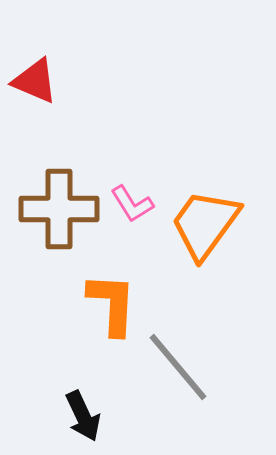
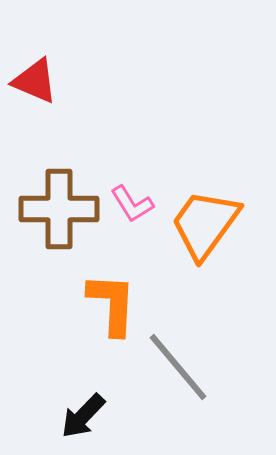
black arrow: rotated 69 degrees clockwise
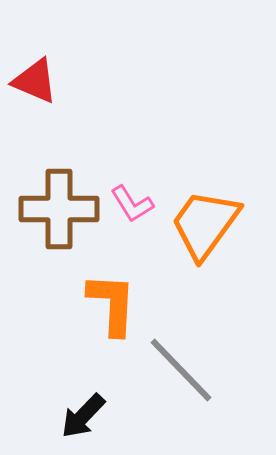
gray line: moved 3 px right, 3 px down; rotated 4 degrees counterclockwise
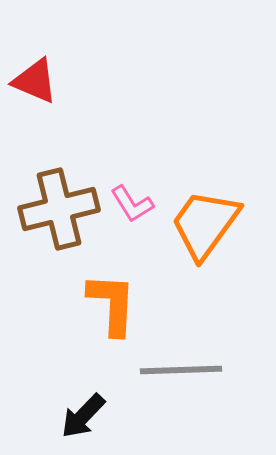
brown cross: rotated 14 degrees counterclockwise
gray line: rotated 48 degrees counterclockwise
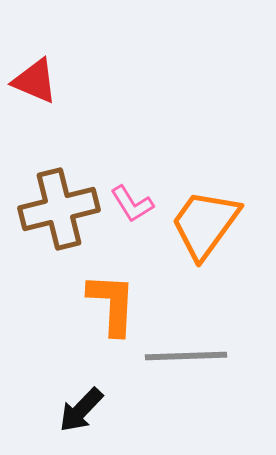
gray line: moved 5 px right, 14 px up
black arrow: moved 2 px left, 6 px up
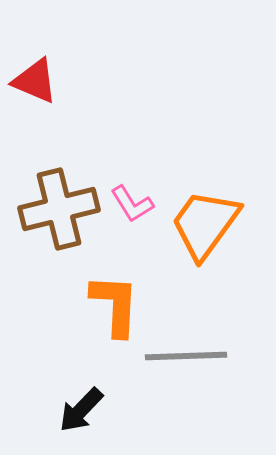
orange L-shape: moved 3 px right, 1 px down
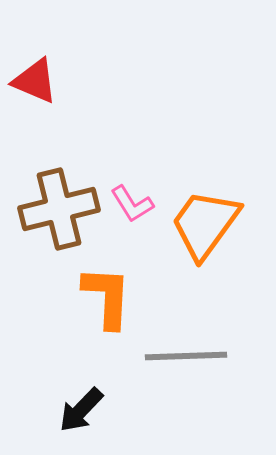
orange L-shape: moved 8 px left, 8 px up
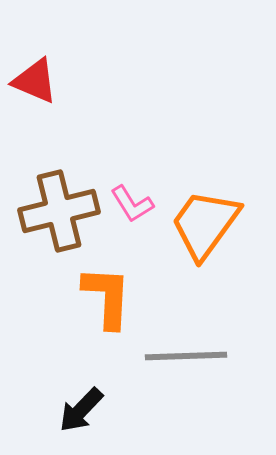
brown cross: moved 2 px down
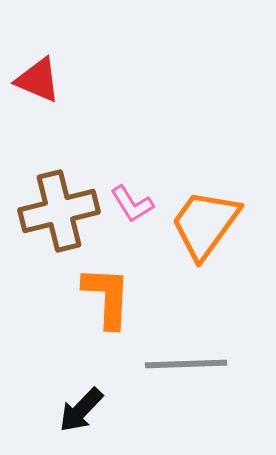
red triangle: moved 3 px right, 1 px up
gray line: moved 8 px down
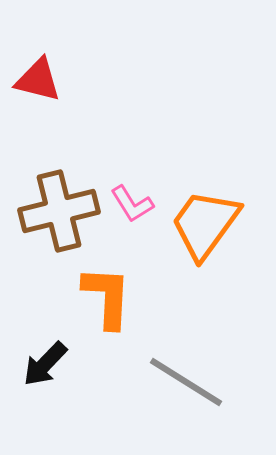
red triangle: rotated 9 degrees counterclockwise
gray line: moved 18 px down; rotated 34 degrees clockwise
black arrow: moved 36 px left, 46 px up
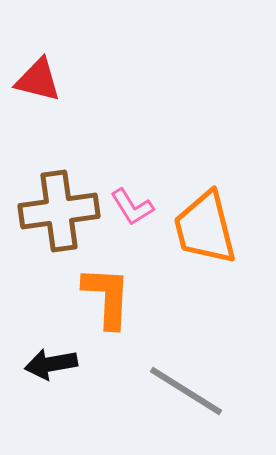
pink L-shape: moved 3 px down
brown cross: rotated 6 degrees clockwise
orange trapezoid: moved 4 px down; rotated 50 degrees counterclockwise
black arrow: moved 6 px right; rotated 36 degrees clockwise
gray line: moved 9 px down
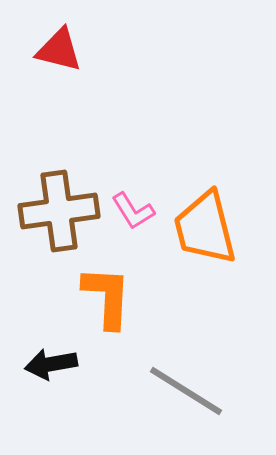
red triangle: moved 21 px right, 30 px up
pink L-shape: moved 1 px right, 4 px down
